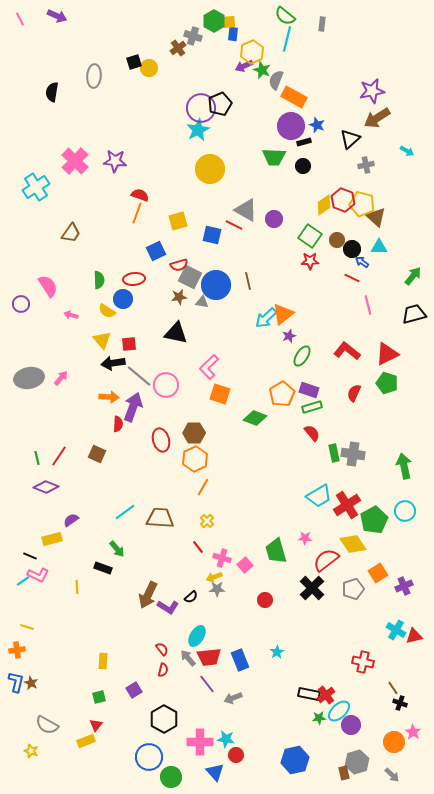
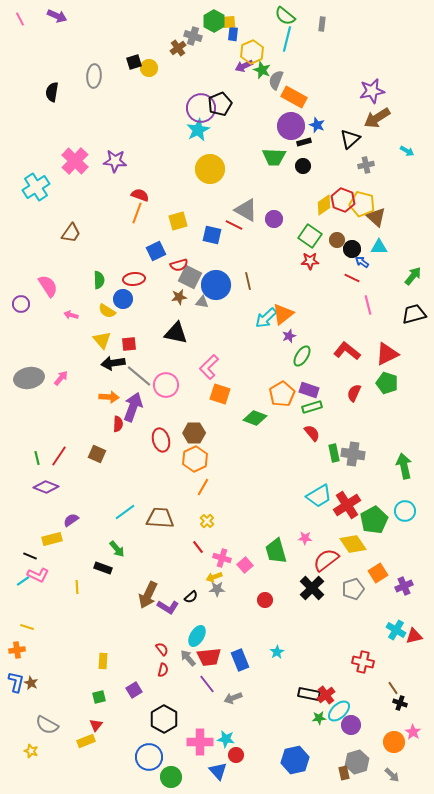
blue triangle at (215, 772): moved 3 px right, 1 px up
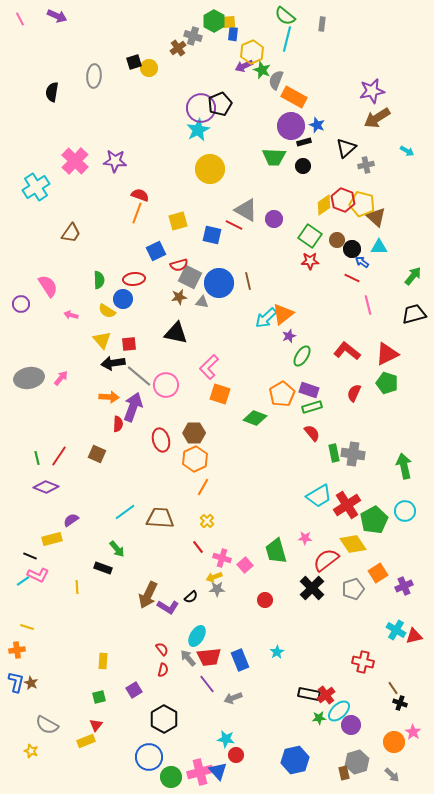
black triangle at (350, 139): moved 4 px left, 9 px down
blue circle at (216, 285): moved 3 px right, 2 px up
pink cross at (200, 742): moved 30 px down; rotated 15 degrees counterclockwise
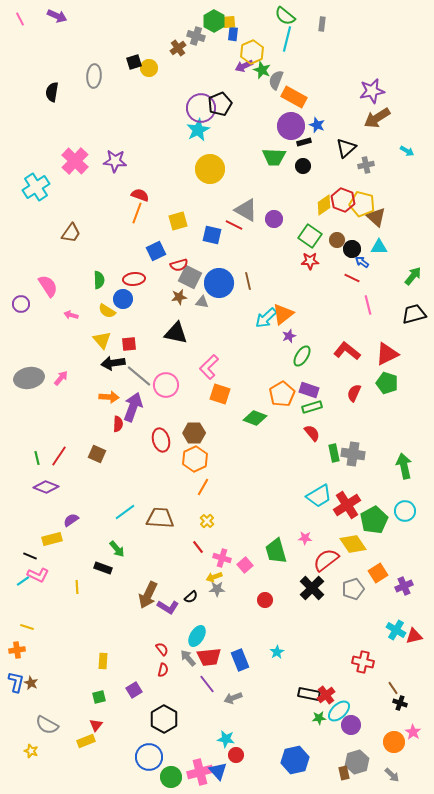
gray cross at (193, 36): moved 3 px right
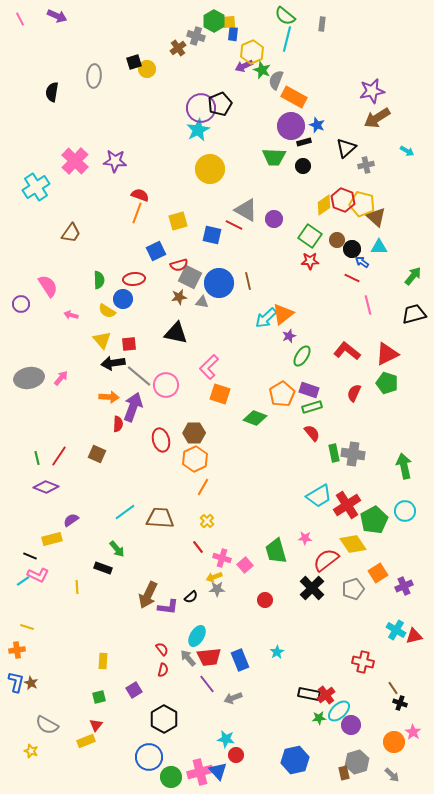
yellow circle at (149, 68): moved 2 px left, 1 px down
purple L-shape at (168, 607): rotated 25 degrees counterclockwise
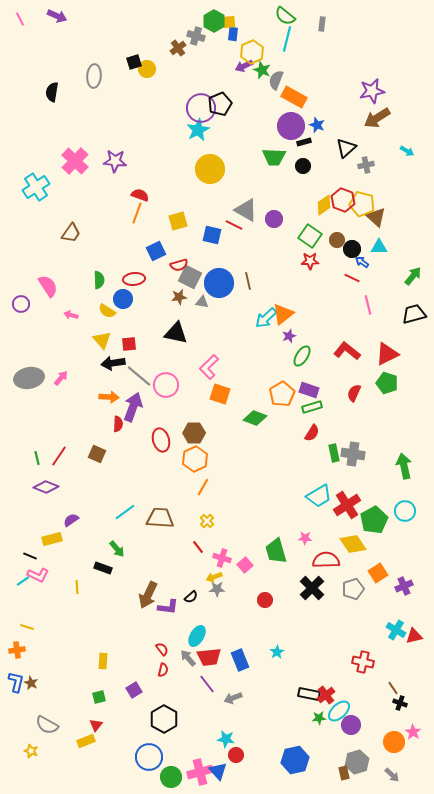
red semicircle at (312, 433): rotated 72 degrees clockwise
red semicircle at (326, 560): rotated 36 degrees clockwise
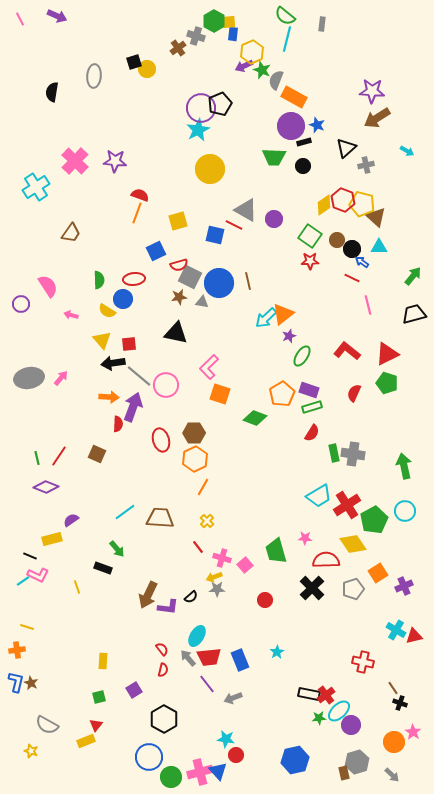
purple star at (372, 91): rotated 15 degrees clockwise
blue square at (212, 235): moved 3 px right
yellow line at (77, 587): rotated 16 degrees counterclockwise
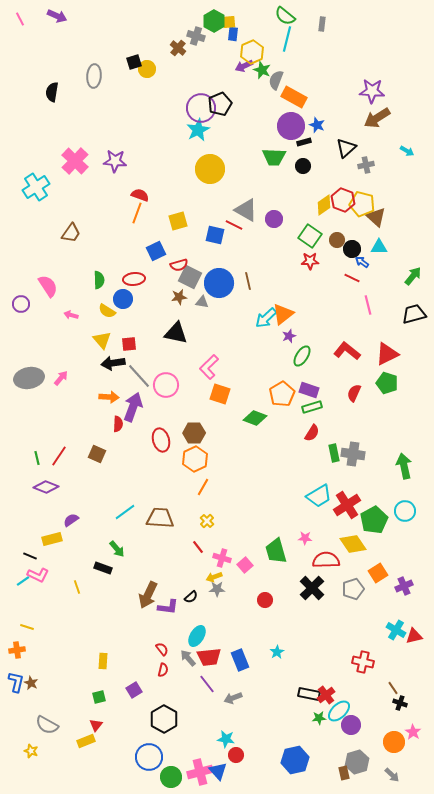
brown cross at (178, 48): rotated 14 degrees counterclockwise
gray line at (139, 376): rotated 8 degrees clockwise
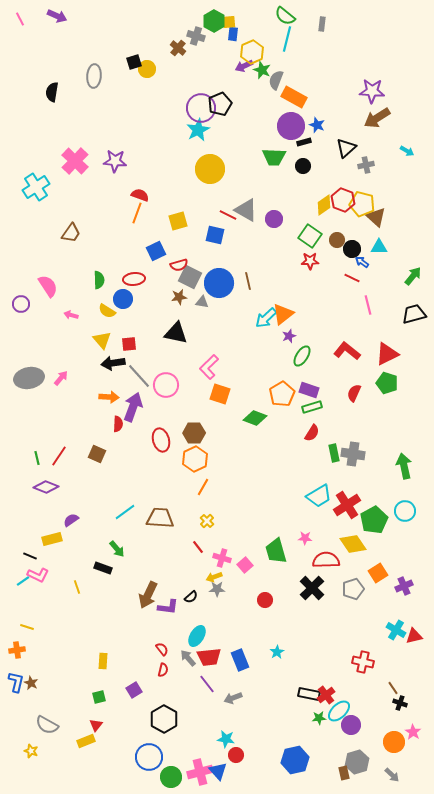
red line at (234, 225): moved 6 px left, 10 px up
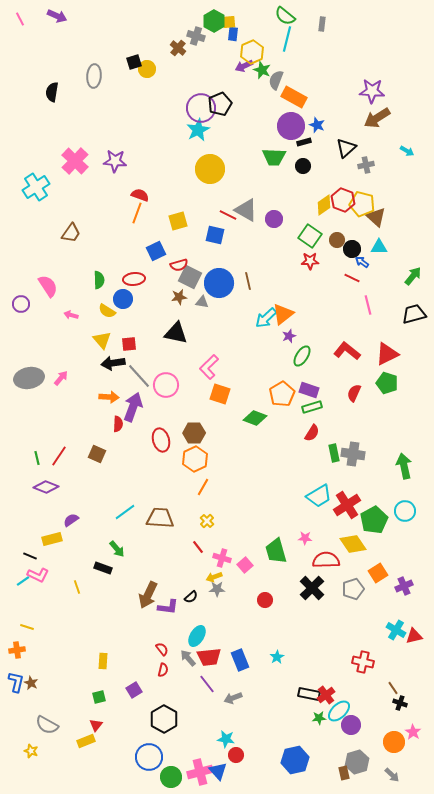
cyan star at (277, 652): moved 5 px down
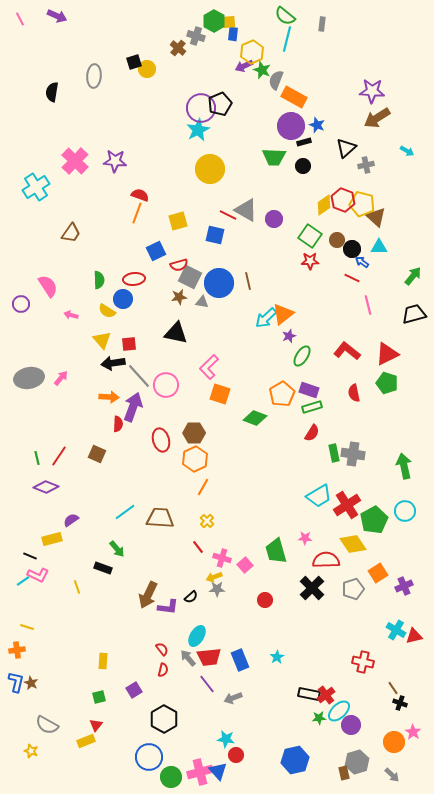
red semicircle at (354, 393): rotated 36 degrees counterclockwise
